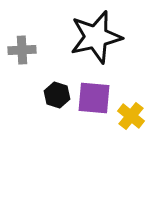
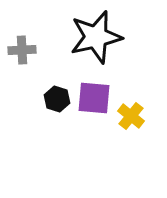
black hexagon: moved 4 px down
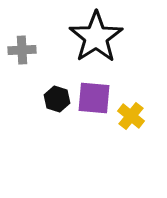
black star: rotated 20 degrees counterclockwise
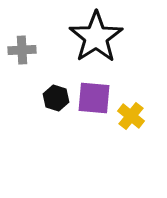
black hexagon: moved 1 px left, 1 px up
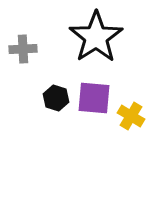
gray cross: moved 1 px right, 1 px up
yellow cross: rotated 8 degrees counterclockwise
